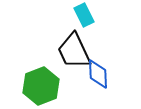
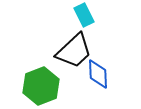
black trapezoid: rotated 108 degrees counterclockwise
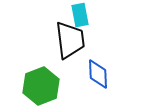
cyan rectangle: moved 4 px left; rotated 15 degrees clockwise
black trapezoid: moved 4 px left, 11 px up; rotated 54 degrees counterclockwise
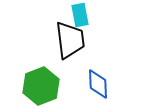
blue diamond: moved 10 px down
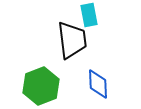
cyan rectangle: moved 9 px right
black trapezoid: moved 2 px right
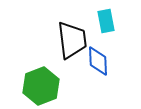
cyan rectangle: moved 17 px right, 6 px down
blue diamond: moved 23 px up
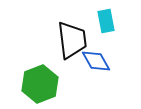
blue diamond: moved 2 px left; rotated 28 degrees counterclockwise
green hexagon: moved 1 px left, 2 px up
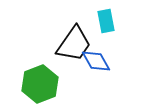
black trapezoid: moved 2 px right, 4 px down; rotated 42 degrees clockwise
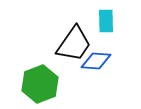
cyan rectangle: rotated 10 degrees clockwise
blue diamond: rotated 56 degrees counterclockwise
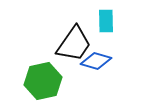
blue diamond: rotated 12 degrees clockwise
green hexagon: moved 3 px right, 3 px up; rotated 9 degrees clockwise
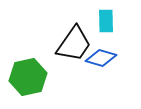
blue diamond: moved 5 px right, 3 px up
green hexagon: moved 15 px left, 4 px up
